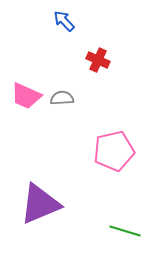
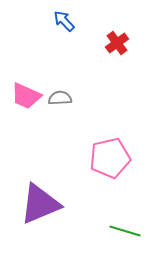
red cross: moved 19 px right, 17 px up; rotated 30 degrees clockwise
gray semicircle: moved 2 px left
pink pentagon: moved 4 px left, 7 px down
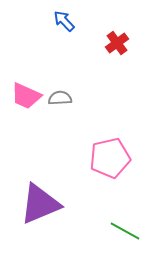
green line: rotated 12 degrees clockwise
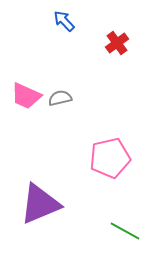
gray semicircle: rotated 10 degrees counterclockwise
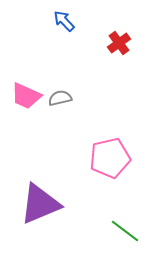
red cross: moved 2 px right
green line: rotated 8 degrees clockwise
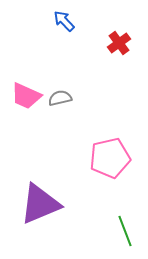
green line: rotated 32 degrees clockwise
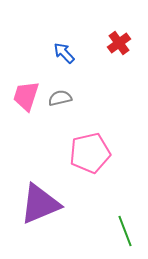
blue arrow: moved 32 px down
pink trapezoid: rotated 84 degrees clockwise
pink pentagon: moved 20 px left, 5 px up
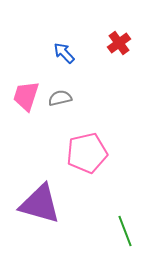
pink pentagon: moved 3 px left
purple triangle: rotated 39 degrees clockwise
